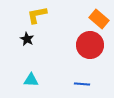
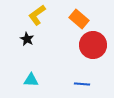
yellow L-shape: rotated 25 degrees counterclockwise
orange rectangle: moved 20 px left
red circle: moved 3 px right
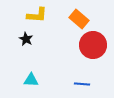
yellow L-shape: rotated 140 degrees counterclockwise
black star: moved 1 px left
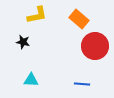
yellow L-shape: rotated 15 degrees counterclockwise
black star: moved 3 px left, 3 px down; rotated 16 degrees counterclockwise
red circle: moved 2 px right, 1 px down
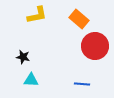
black star: moved 15 px down
